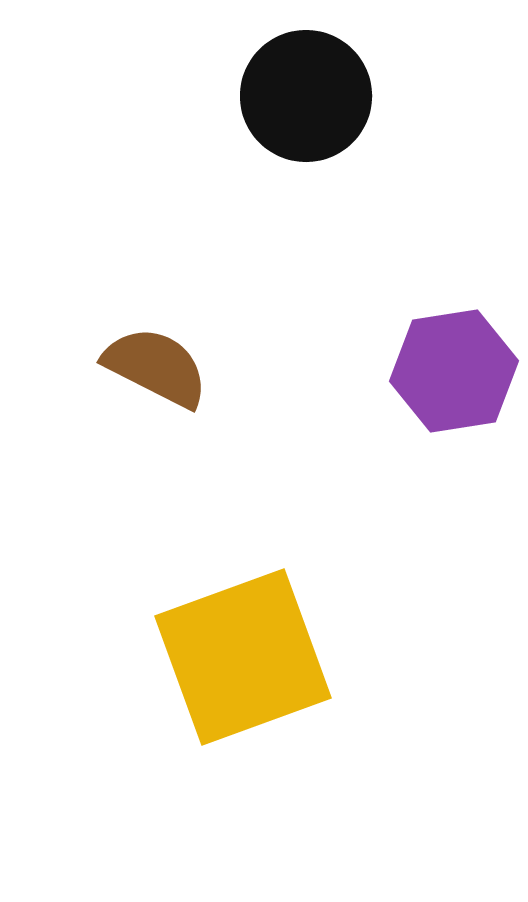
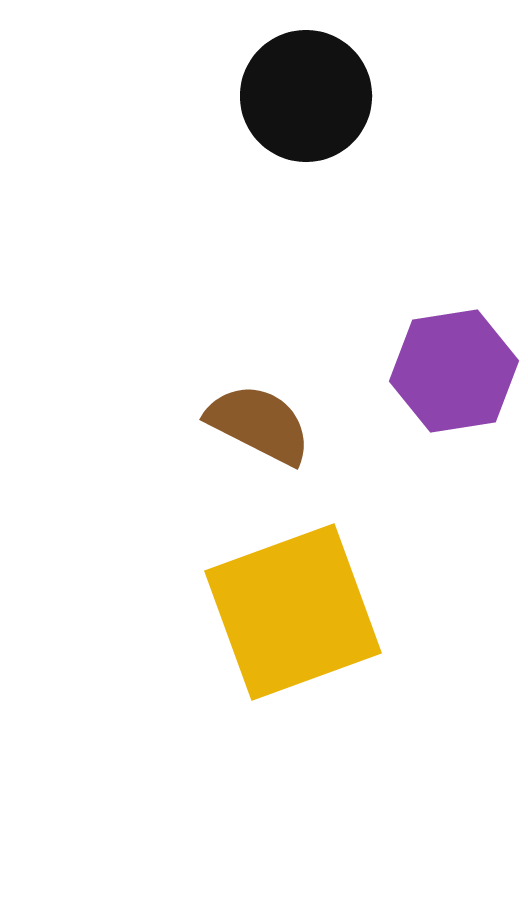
brown semicircle: moved 103 px right, 57 px down
yellow square: moved 50 px right, 45 px up
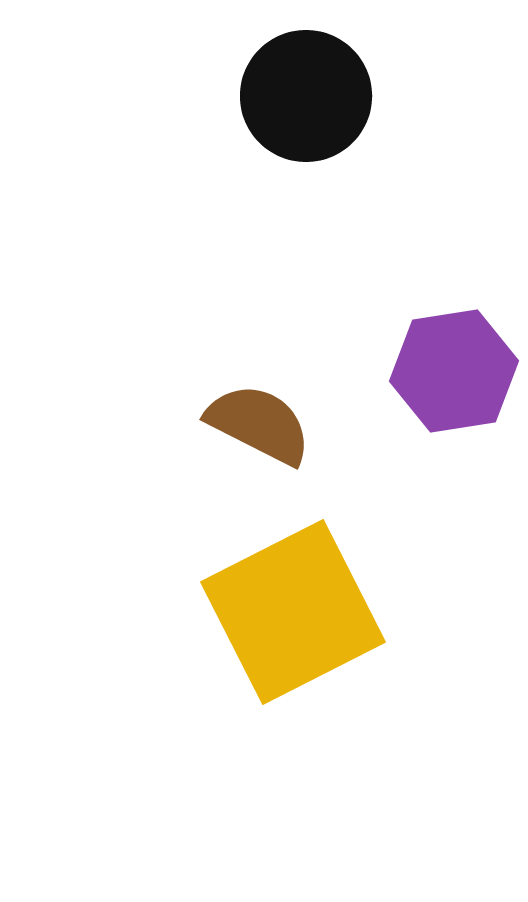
yellow square: rotated 7 degrees counterclockwise
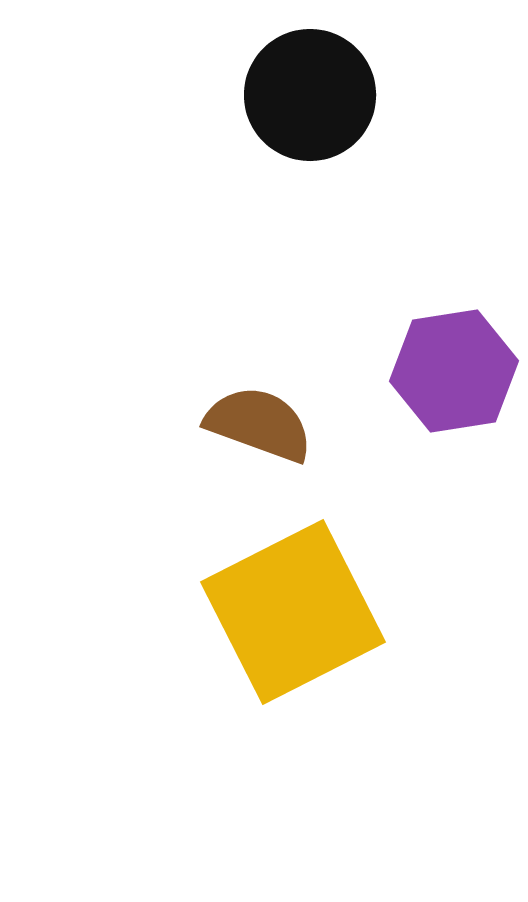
black circle: moved 4 px right, 1 px up
brown semicircle: rotated 7 degrees counterclockwise
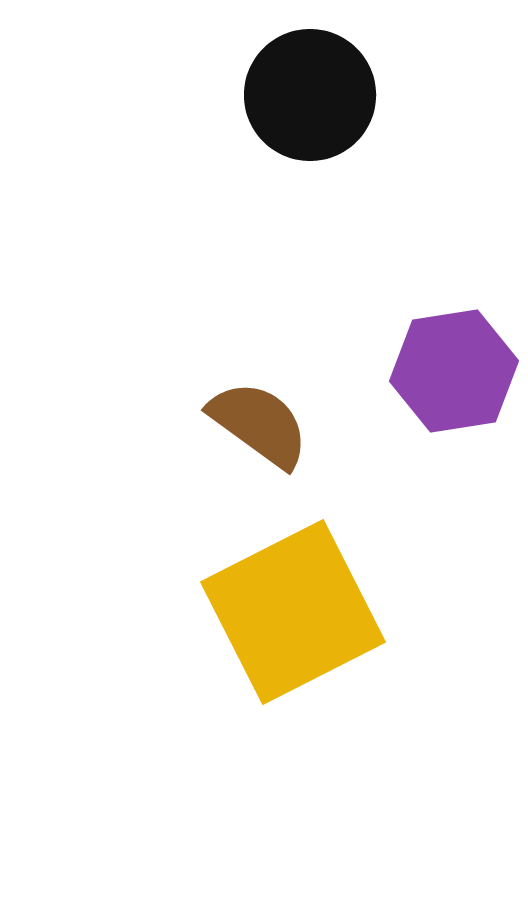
brown semicircle: rotated 16 degrees clockwise
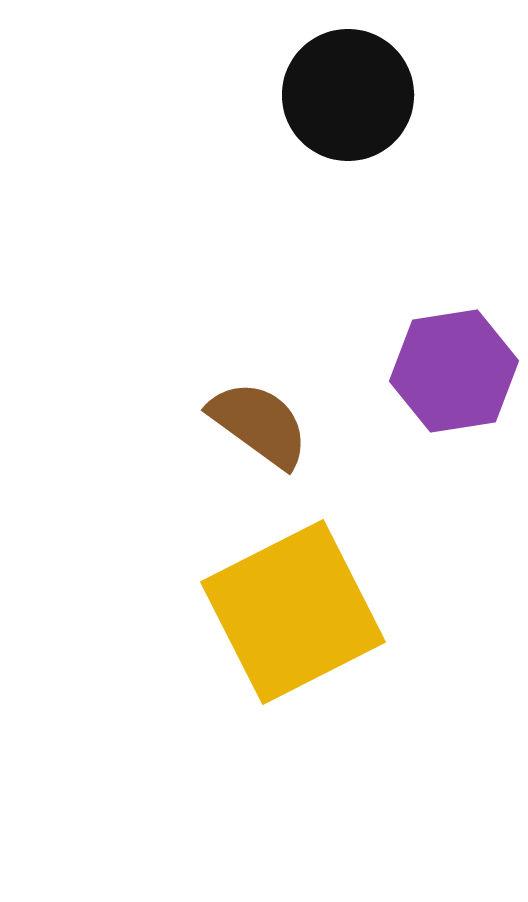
black circle: moved 38 px right
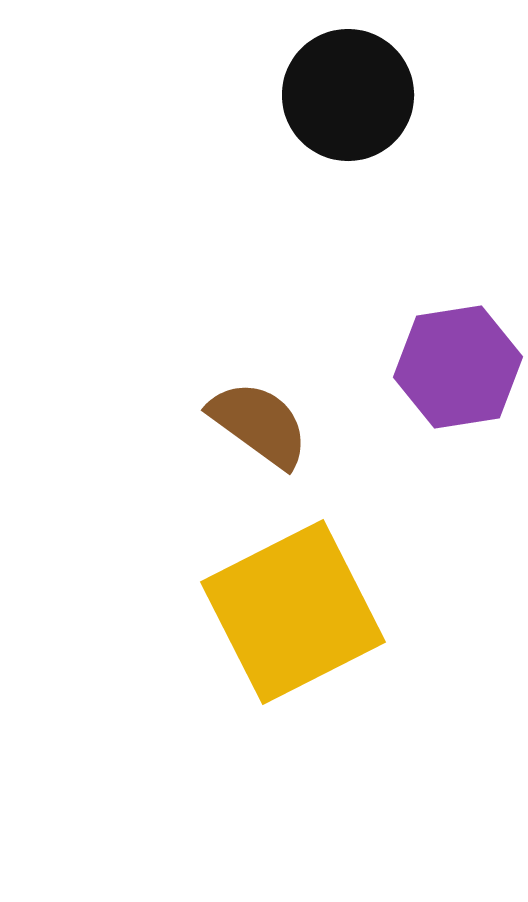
purple hexagon: moved 4 px right, 4 px up
